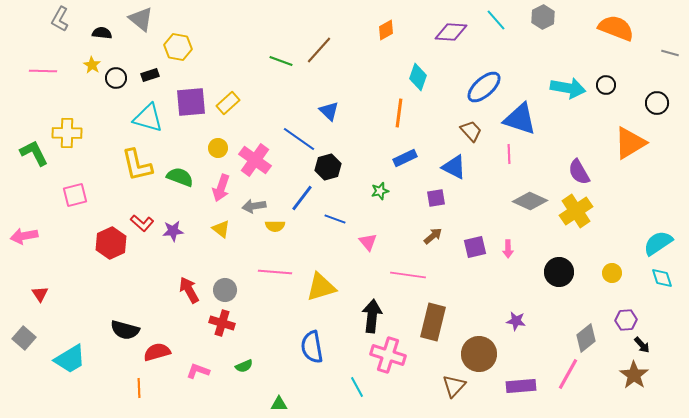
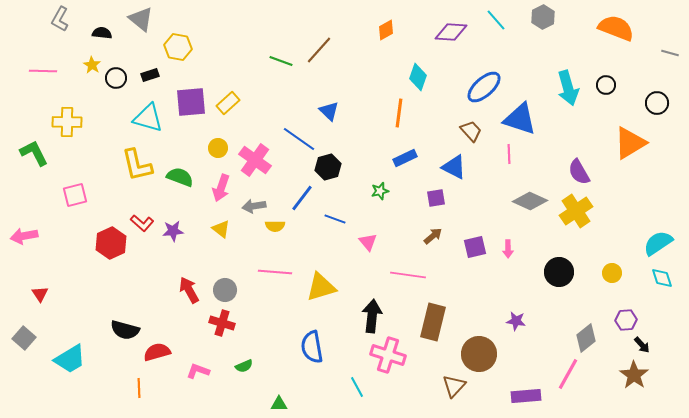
cyan arrow at (568, 88): rotated 64 degrees clockwise
yellow cross at (67, 133): moved 11 px up
purple rectangle at (521, 386): moved 5 px right, 10 px down
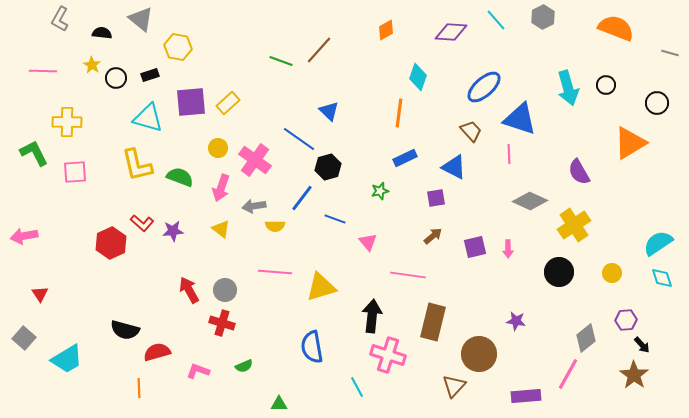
pink square at (75, 195): moved 23 px up; rotated 10 degrees clockwise
yellow cross at (576, 211): moved 2 px left, 14 px down
cyan trapezoid at (70, 359): moved 3 px left
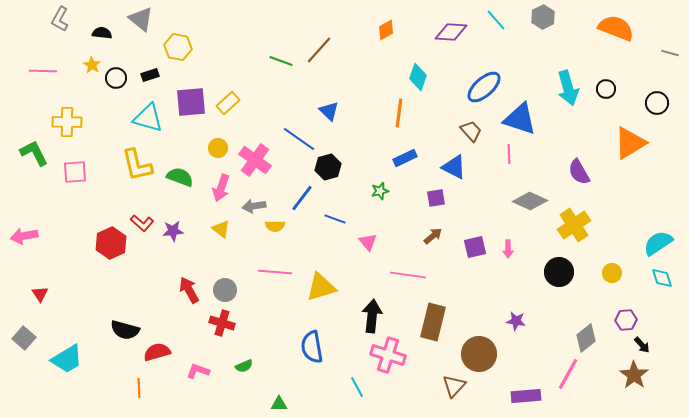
black circle at (606, 85): moved 4 px down
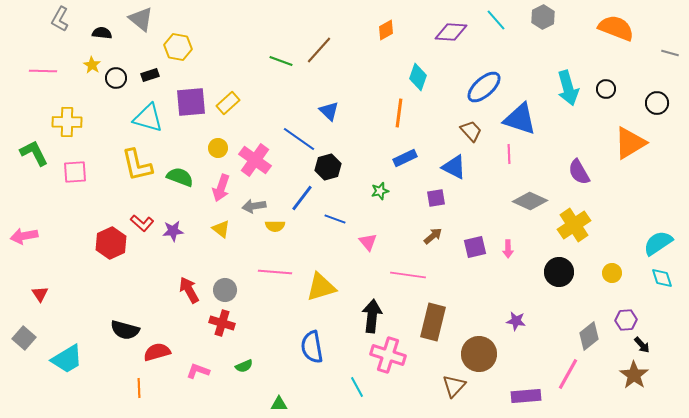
gray diamond at (586, 338): moved 3 px right, 2 px up
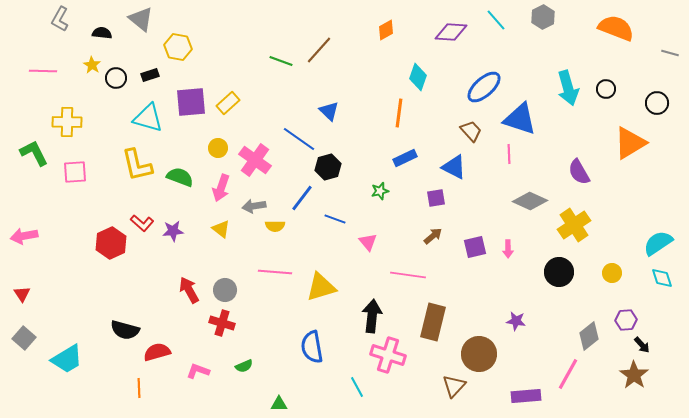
red triangle at (40, 294): moved 18 px left
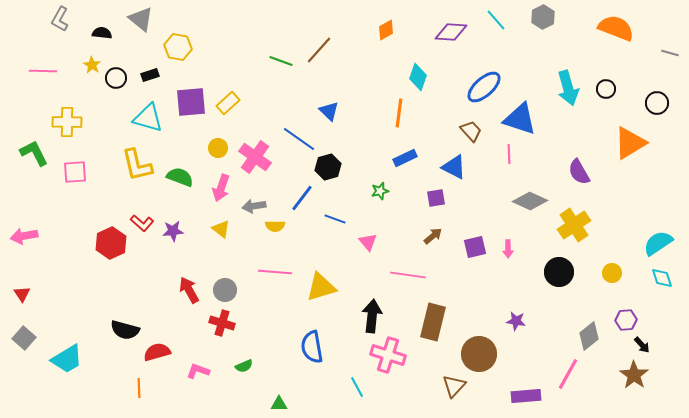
pink cross at (255, 160): moved 3 px up
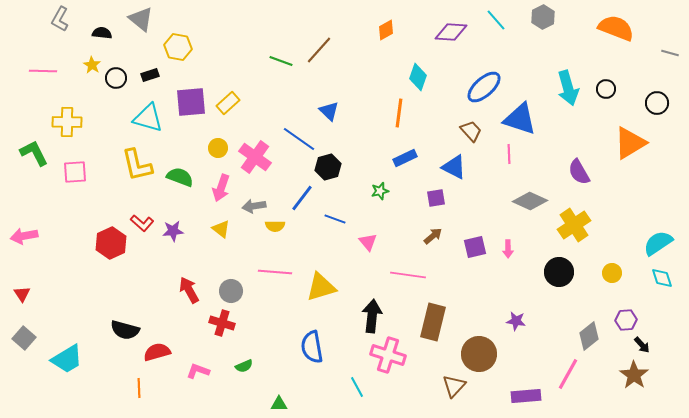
gray circle at (225, 290): moved 6 px right, 1 px down
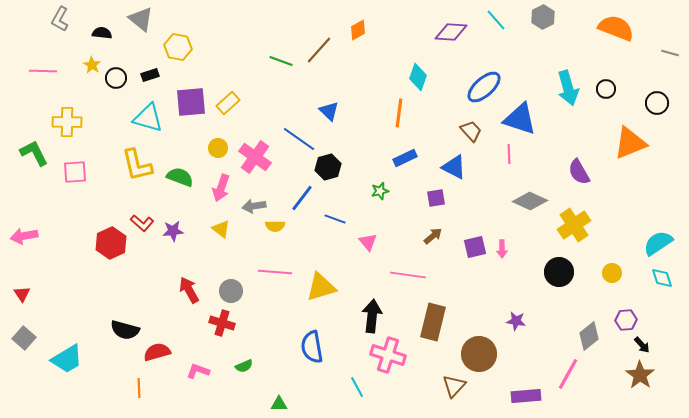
orange diamond at (386, 30): moved 28 px left
orange triangle at (630, 143): rotated 9 degrees clockwise
pink arrow at (508, 249): moved 6 px left
brown star at (634, 375): moved 6 px right
